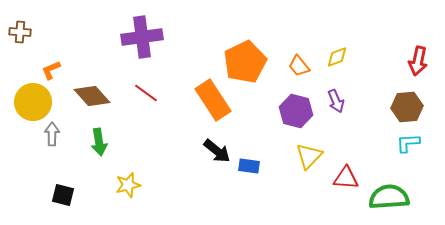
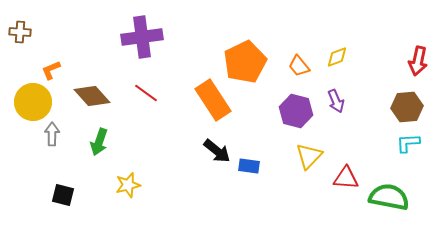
green arrow: rotated 28 degrees clockwise
green semicircle: rotated 15 degrees clockwise
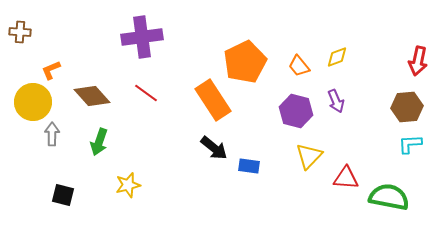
cyan L-shape: moved 2 px right, 1 px down
black arrow: moved 3 px left, 3 px up
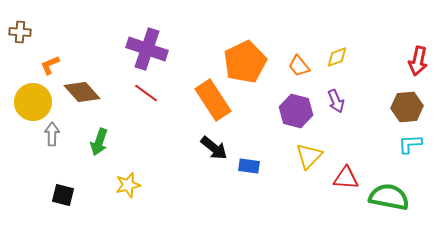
purple cross: moved 5 px right, 12 px down; rotated 27 degrees clockwise
orange L-shape: moved 1 px left, 5 px up
brown diamond: moved 10 px left, 4 px up
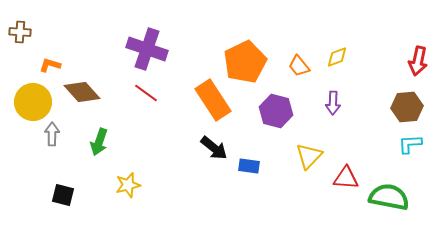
orange L-shape: rotated 40 degrees clockwise
purple arrow: moved 3 px left, 2 px down; rotated 25 degrees clockwise
purple hexagon: moved 20 px left
